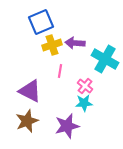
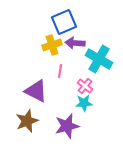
blue square: moved 23 px right
cyan cross: moved 6 px left
purple triangle: moved 6 px right
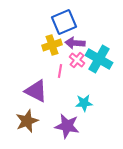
pink cross: moved 8 px left, 26 px up
purple star: rotated 25 degrees clockwise
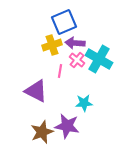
brown star: moved 15 px right, 11 px down
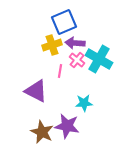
brown star: rotated 25 degrees counterclockwise
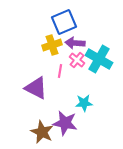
purple triangle: moved 3 px up
purple star: moved 2 px left, 3 px up
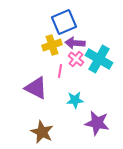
pink cross: moved 1 px left, 1 px up
cyan star: moved 9 px left, 3 px up
purple star: moved 32 px right
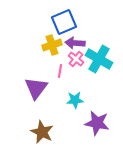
purple triangle: rotated 40 degrees clockwise
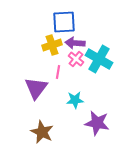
blue square: rotated 20 degrees clockwise
pink line: moved 2 px left, 1 px down
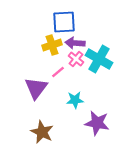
pink line: rotated 40 degrees clockwise
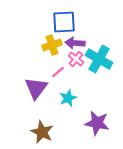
cyan star: moved 7 px left, 2 px up; rotated 18 degrees counterclockwise
